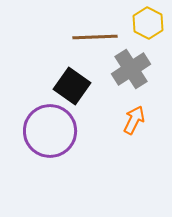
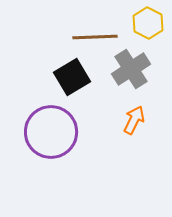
black square: moved 9 px up; rotated 24 degrees clockwise
purple circle: moved 1 px right, 1 px down
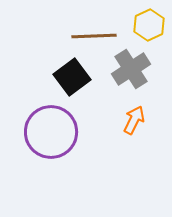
yellow hexagon: moved 1 px right, 2 px down; rotated 8 degrees clockwise
brown line: moved 1 px left, 1 px up
black square: rotated 6 degrees counterclockwise
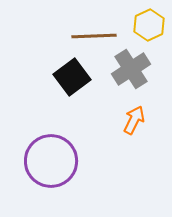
purple circle: moved 29 px down
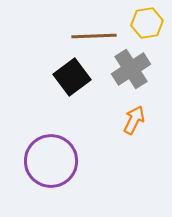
yellow hexagon: moved 2 px left, 2 px up; rotated 16 degrees clockwise
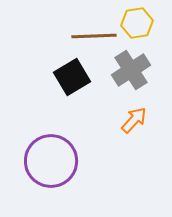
yellow hexagon: moved 10 px left
gray cross: moved 1 px down
black square: rotated 6 degrees clockwise
orange arrow: rotated 16 degrees clockwise
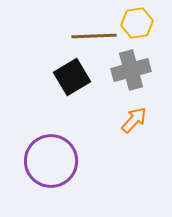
gray cross: rotated 18 degrees clockwise
